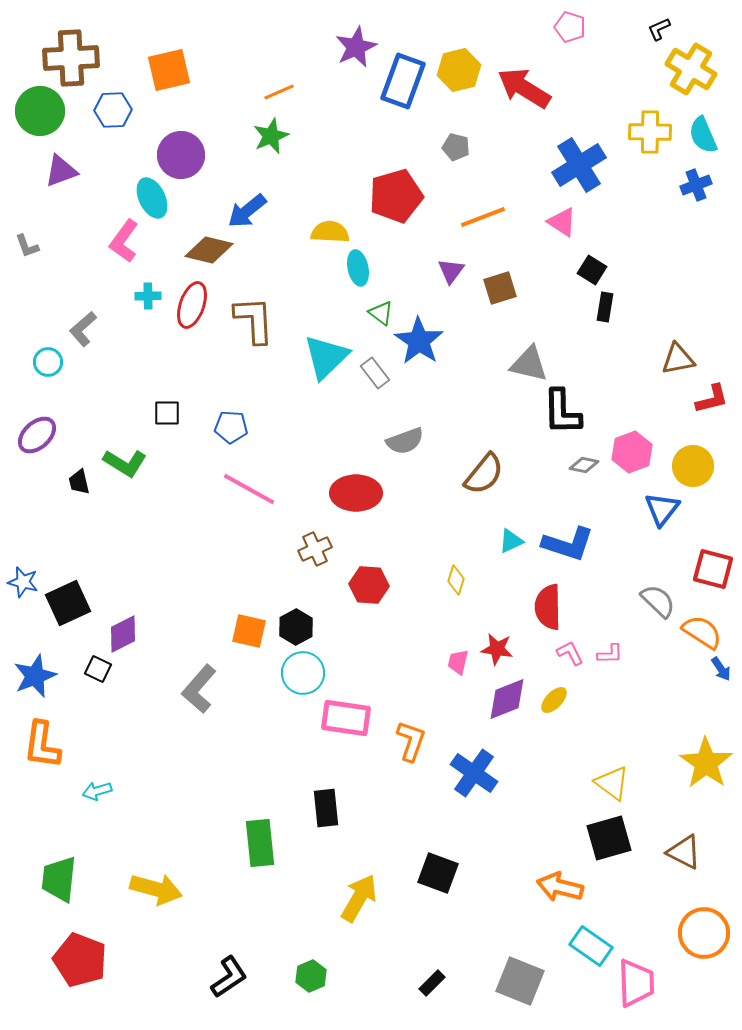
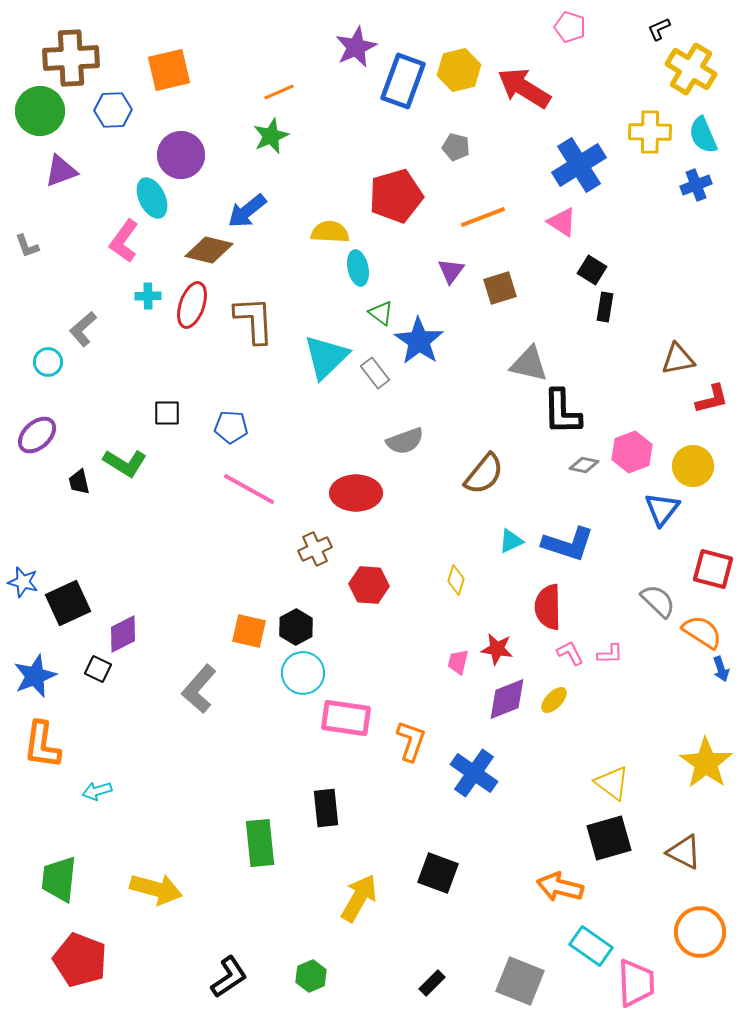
blue arrow at (721, 669): rotated 15 degrees clockwise
orange circle at (704, 933): moved 4 px left, 1 px up
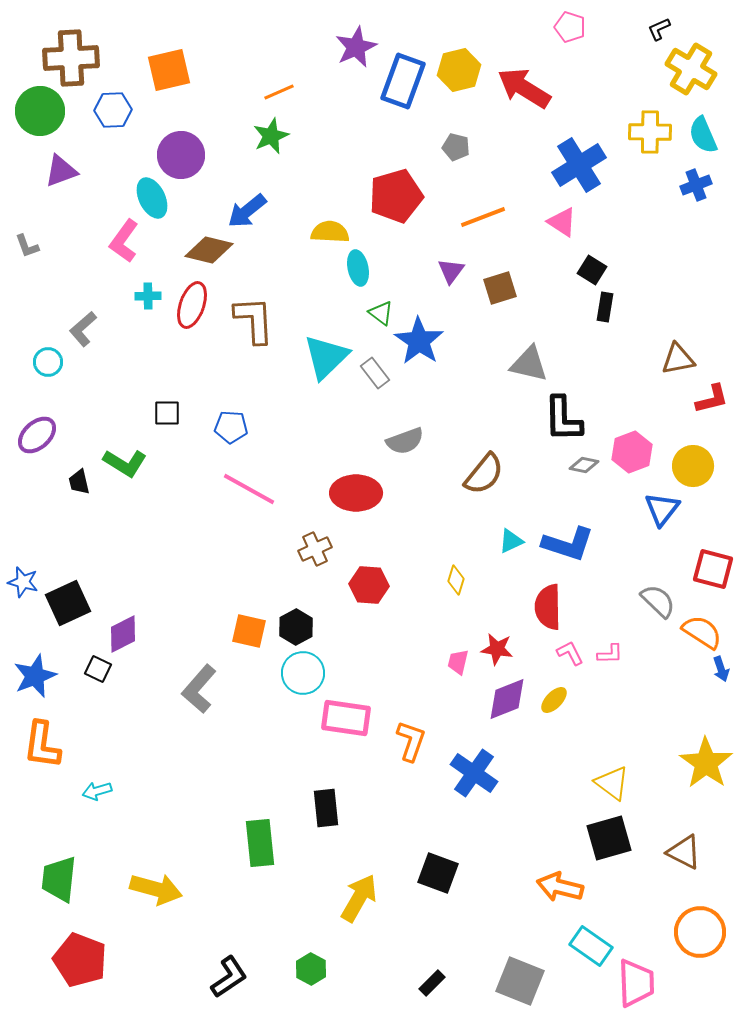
black L-shape at (562, 412): moved 1 px right, 7 px down
green hexagon at (311, 976): moved 7 px up; rotated 8 degrees counterclockwise
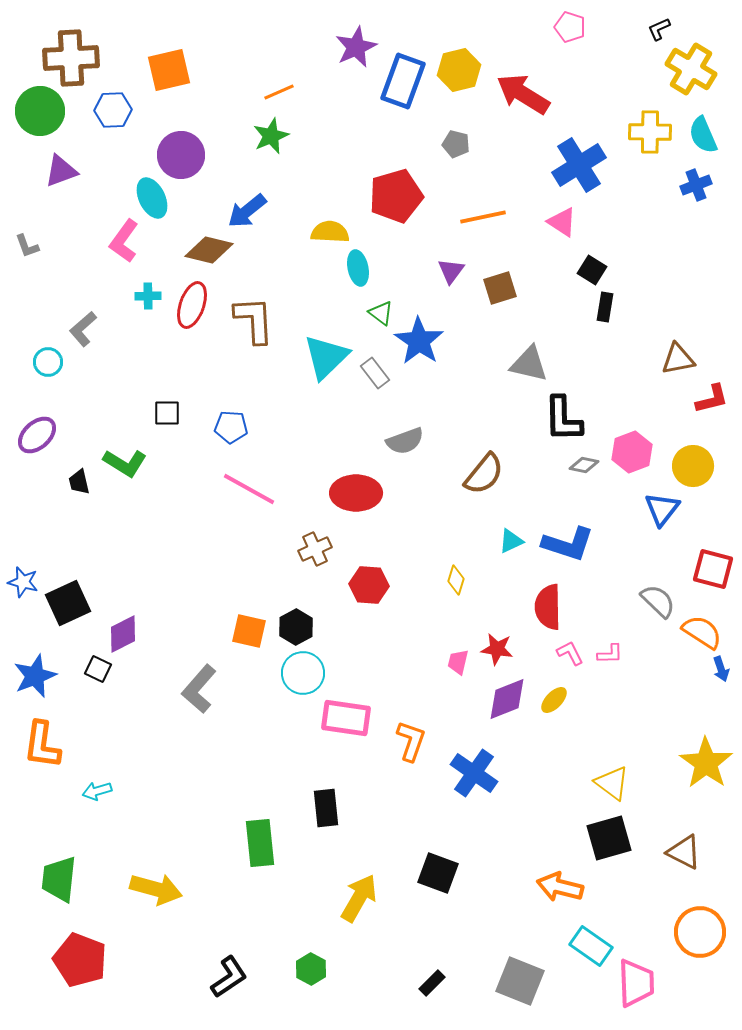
red arrow at (524, 88): moved 1 px left, 6 px down
gray pentagon at (456, 147): moved 3 px up
orange line at (483, 217): rotated 9 degrees clockwise
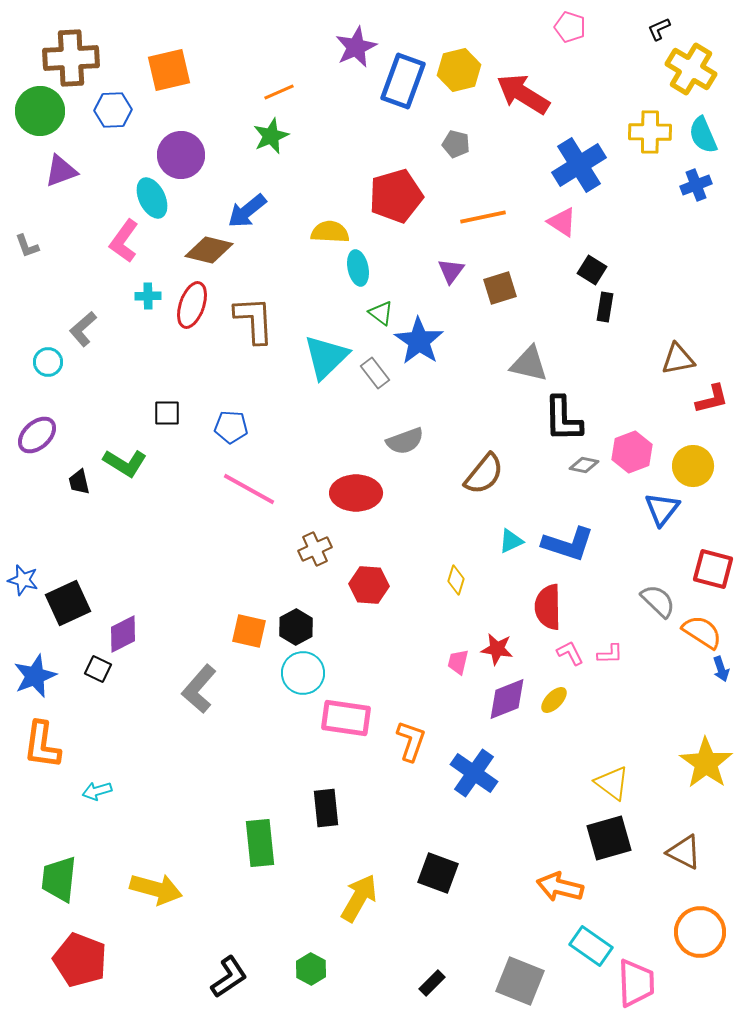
blue star at (23, 582): moved 2 px up
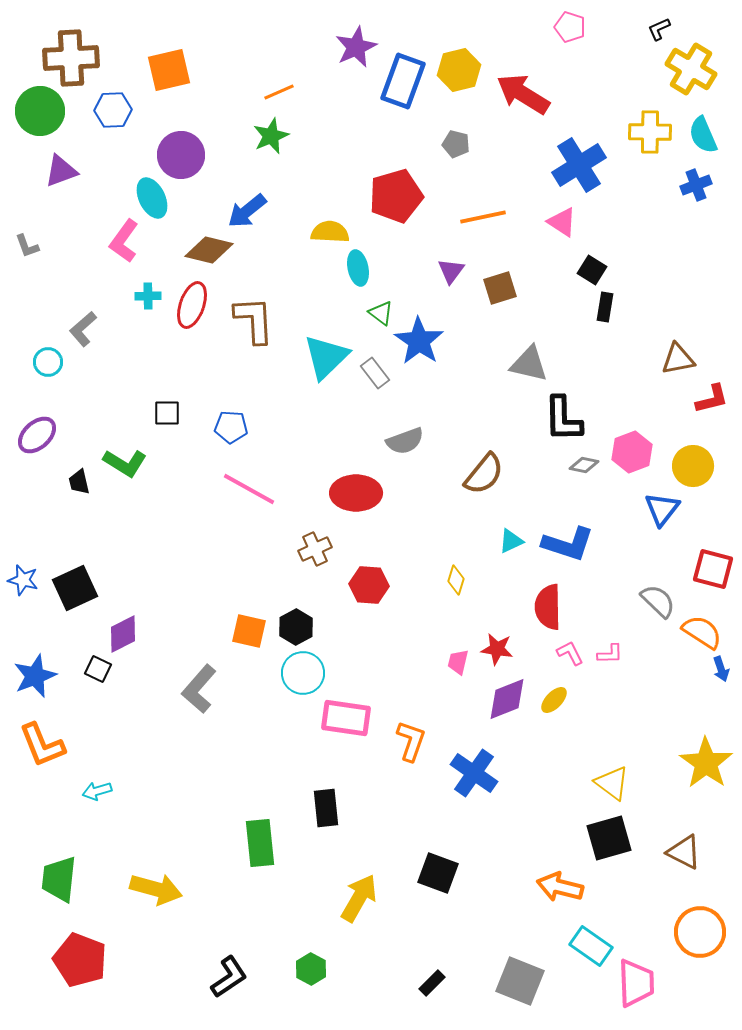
black square at (68, 603): moved 7 px right, 15 px up
orange L-shape at (42, 745): rotated 30 degrees counterclockwise
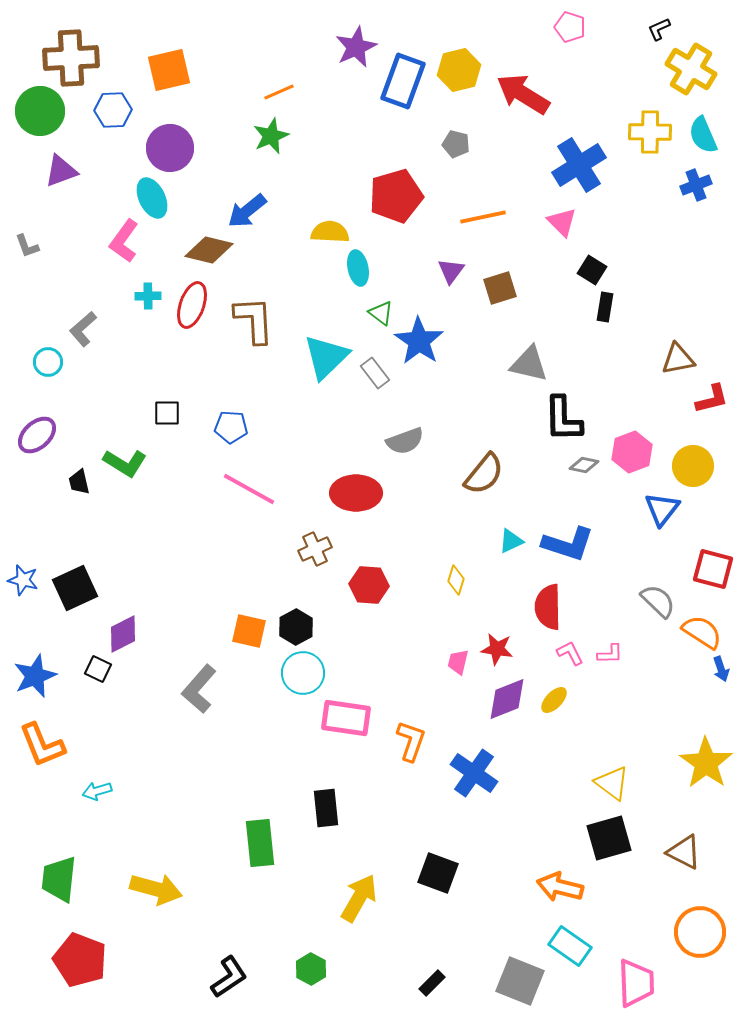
purple circle at (181, 155): moved 11 px left, 7 px up
pink triangle at (562, 222): rotated 12 degrees clockwise
cyan rectangle at (591, 946): moved 21 px left
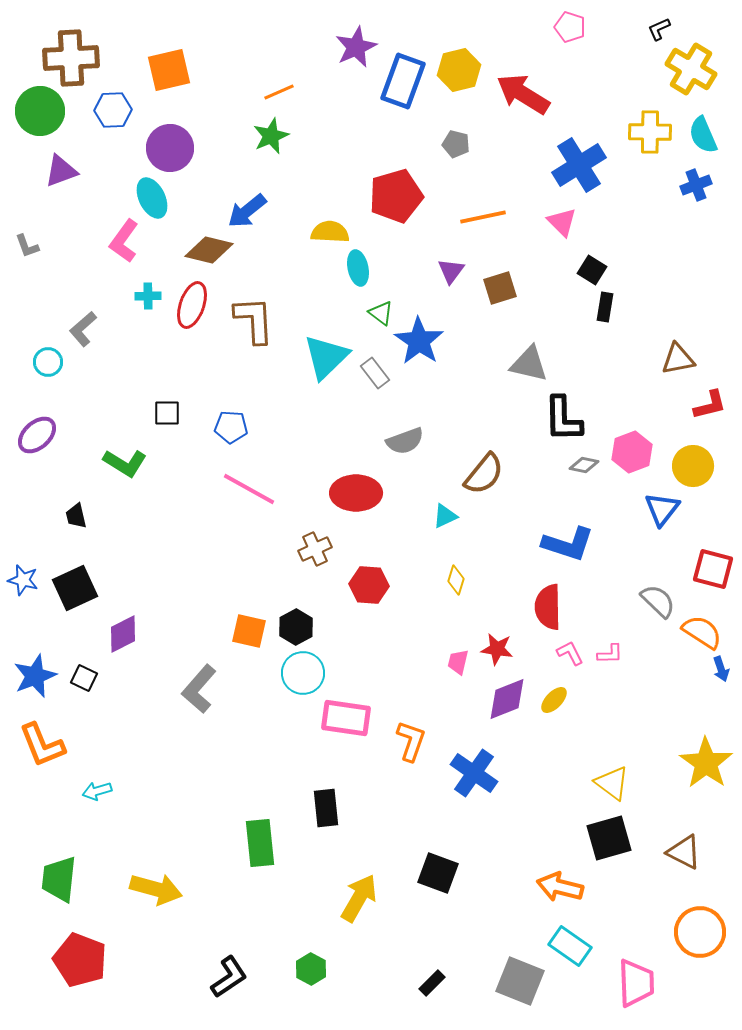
red L-shape at (712, 399): moved 2 px left, 6 px down
black trapezoid at (79, 482): moved 3 px left, 34 px down
cyan triangle at (511, 541): moved 66 px left, 25 px up
black square at (98, 669): moved 14 px left, 9 px down
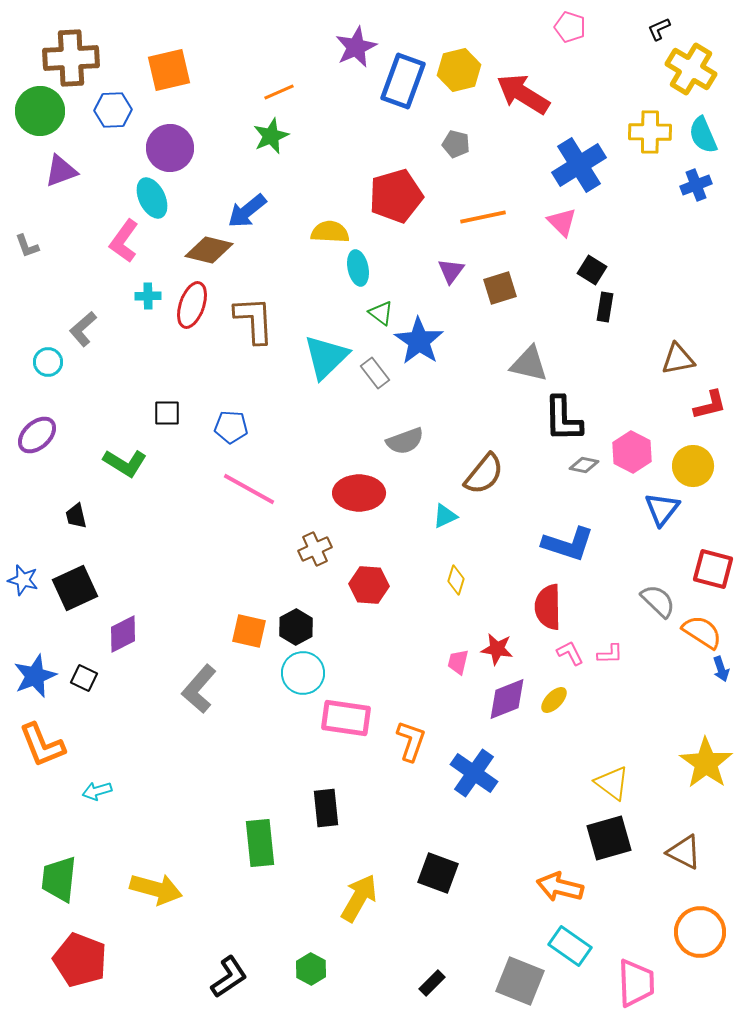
pink hexagon at (632, 452): rotated 12 degrees counterclockwise
red ellipse at (356, 493): moved 3 px right
